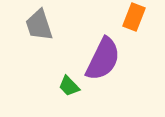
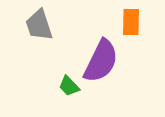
orange rectangle: moved 3 px left, 5 px down; rotated 20 degrees counterclockwise
purple semicircle: moved 2 px left, 2 px down
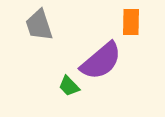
purple semicircle: rotated 24 degrees clockwise
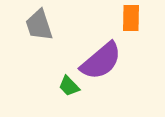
orange rectangle: moved 4 px up
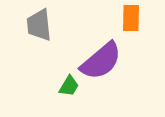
gray trapezoid: rotated 12 degrees clockwise
green trapezoid: rotated 105 degrees counterclockwise
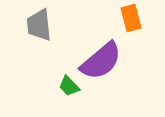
orange rectangle: rotated 16 degrees counterclockwise
green trapezoid: rotated 105 degrees clockwise
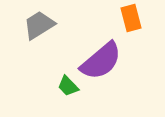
gray trapezoid: rotated 64 degrees clockwise
green trapezoid: moved 1 px left
